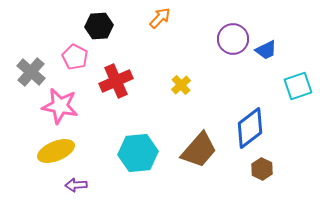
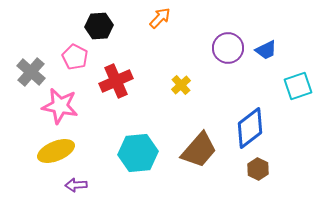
purple circle: moved 5 px left, 9 px down
brown hexagon: moved 4 px left
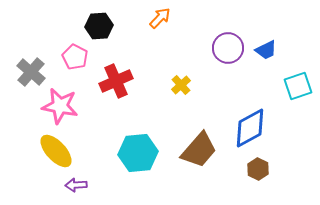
blue diamond: rotated 9 degrees clockwise
yellow ellipse: rotated 69 degrees clockwise
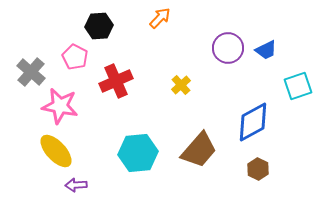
blue diamond: moved 3 px right, 6 px up
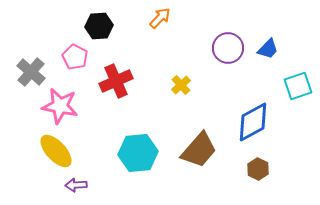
blue trapezoid: moved 2 px right, 1 px up; rotated 20 degrees counterclockwise
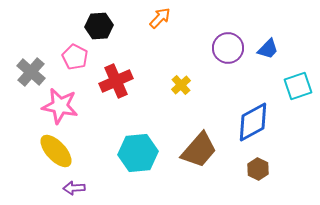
purple arrow: moved 2 px left, 3 px down
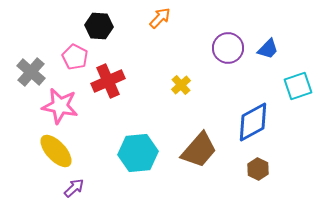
black hexagon: rotated 8 degrees clockwise
red cross: moved 8 px left
purple arrow: rotated 140 degrees clockwise
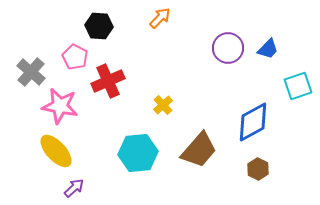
yellow cross: moved 18 px left, 20 px down
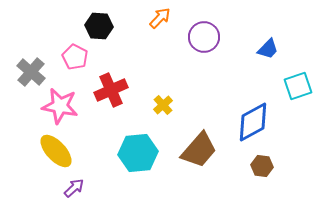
purple circle: moved 24 px left, 11 px up
red cross: moved 3 px right, 9 px down
brown hexagon: moved 4 px right, 3 px up; rotated 20 degrees counterclockwise
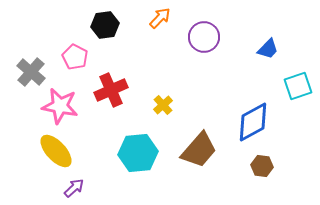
black hexagon: moved 6 px right, 1 px up; rotated 12 degrees counterclockwise
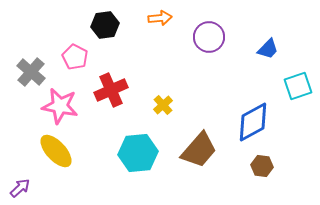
orange arrow: rotated 40 degrees clockwise
purple circle: moved 5 px right
purple arrow: moved 54 px left
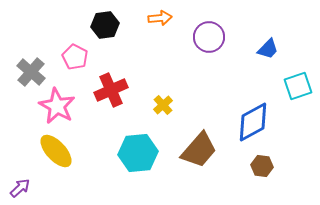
pink star: moved 3 px left; rotated 18 degrees clockwise
